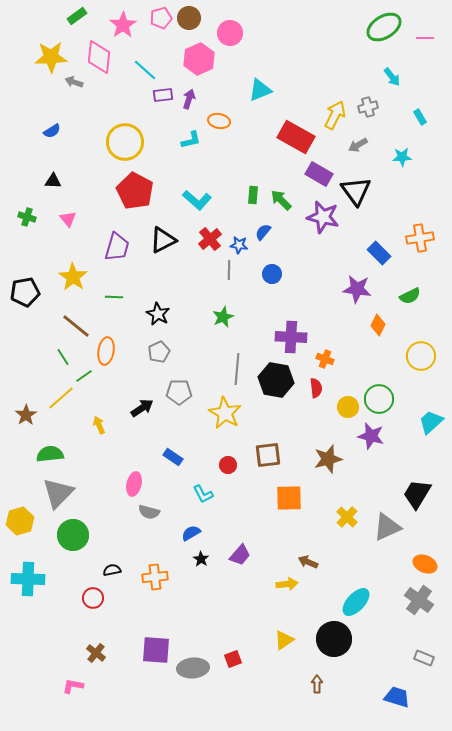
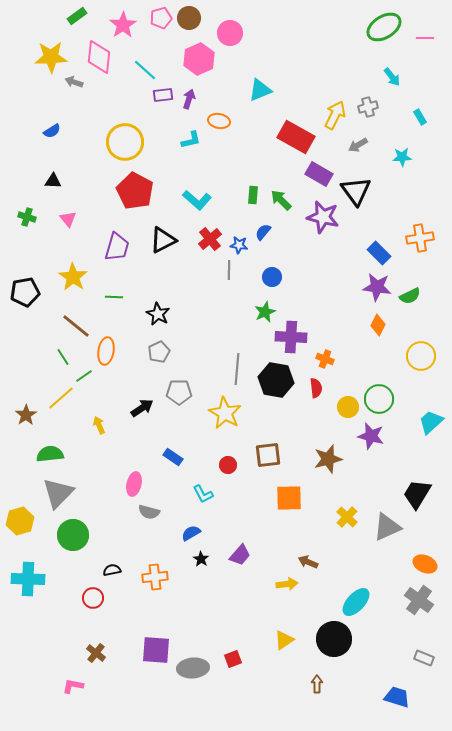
blue circle at (272, 274): moved 3 px down
purple star at (357, 289): moved 20 px right, 2 px up
green star at (223, 317): moved 42 px right, 5 px up
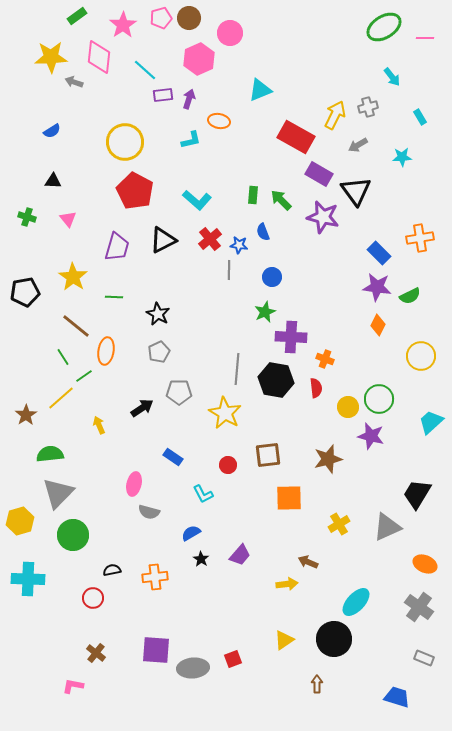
blue semicircle at (263, 232): rotated 60 degrees counterclockwise
yellow cross at (347, 517): moved 8 px left, 7 px down; rotated 15 degrees clockwise
gray cross at (419, 600): moved 7 px down
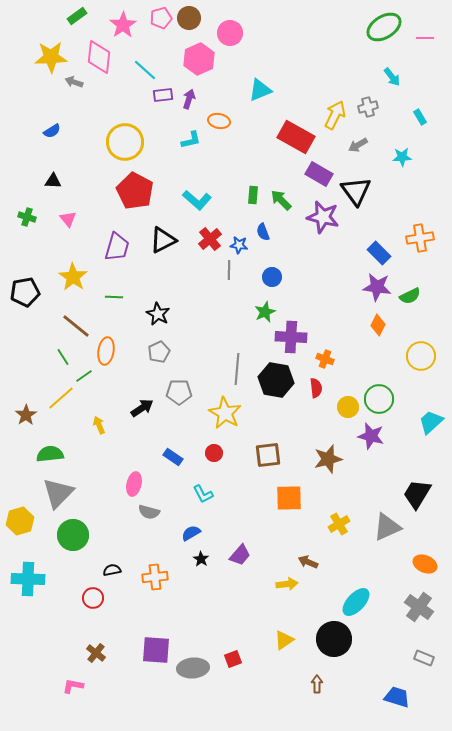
red circle at (228, 465): moved 14 px left, 12 px up
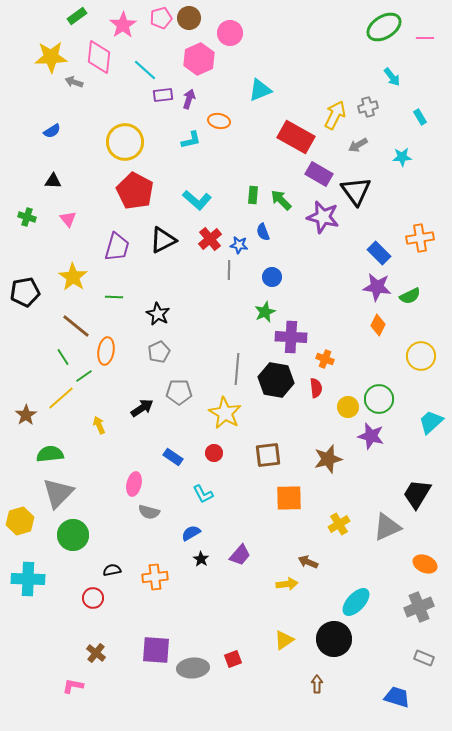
gray cross at (419, 607): rotated 32 degrees clockwise
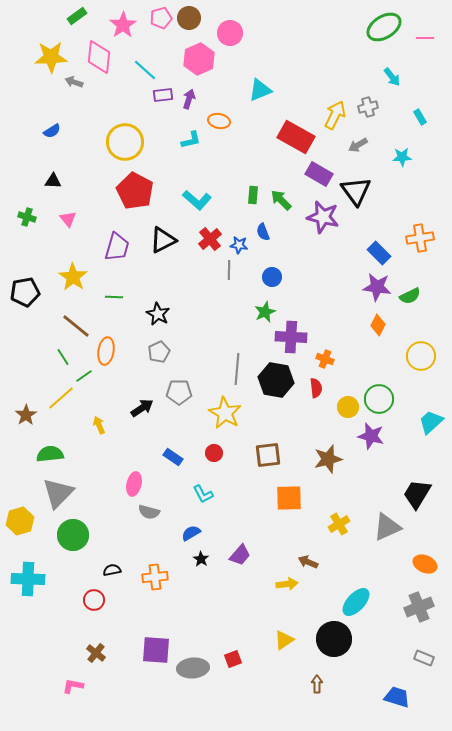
red circle at (93, 598): moved 1 px right, 2 px down
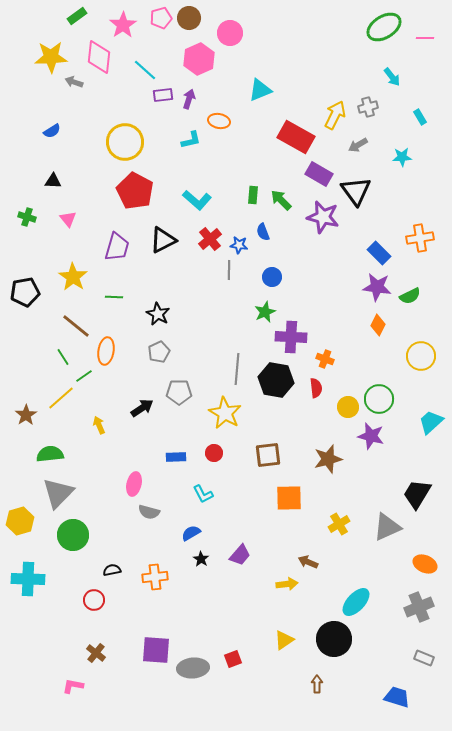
blue rectangle at (173, 457): moved 3 px right; rotated 36 degrees counterclockwise
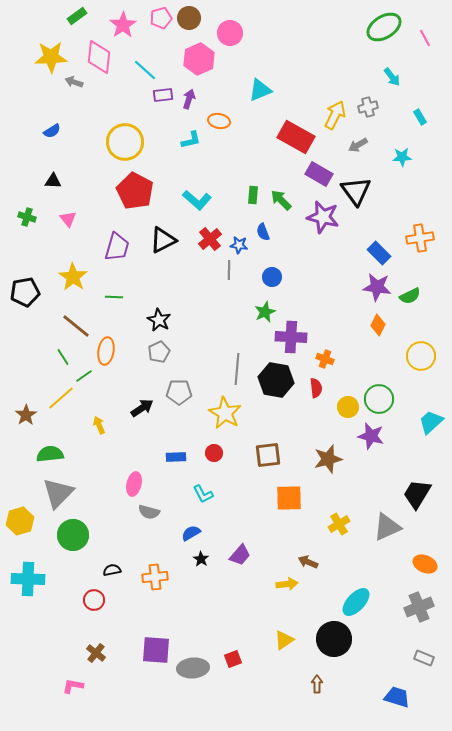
pink line at (425, 38): rotated 60 degrees clockwise
black star at (158, 314): moved 1 px right, 6 px down
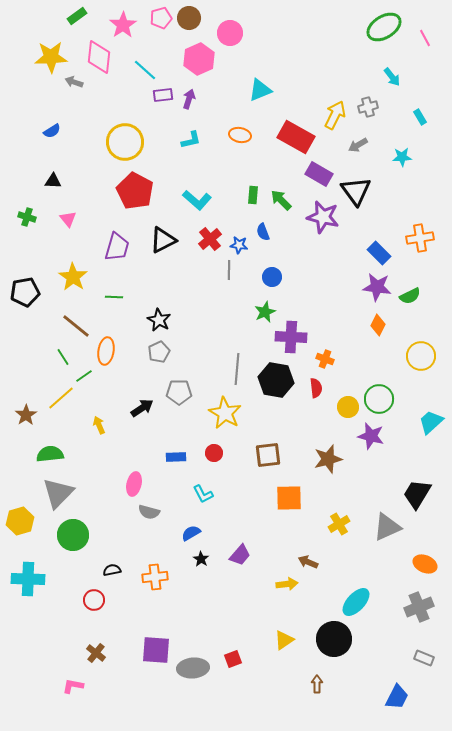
orange ellipse at (219, 121): moved 21 px right, 14 px down
blue trapezoid at (397, 697): rotated 100 degrees clockwise
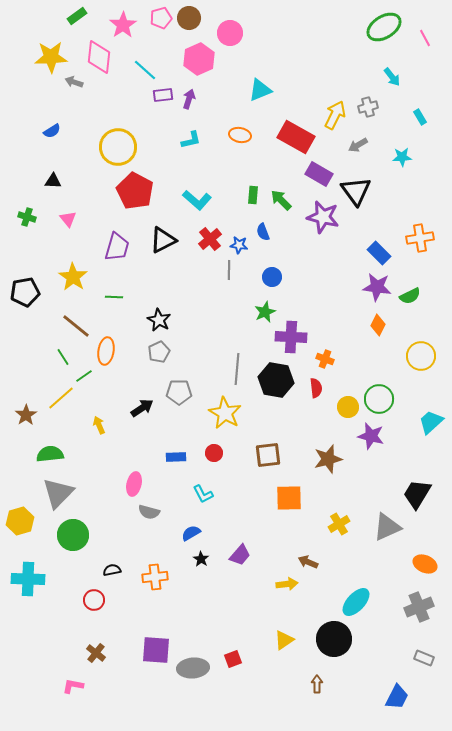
yellow circle at (125, 142): moved 7 px left, 5 px down
